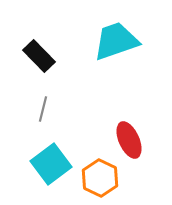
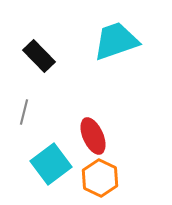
gray line: moved 19 px left, 3 px down
red ellipse: moved 36 px left, 4 px up
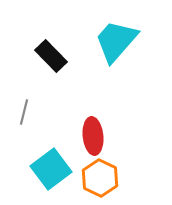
cyan trapezoid: rotated 30 degrees counterclockwise
black rectangle: moved 12 px right
red ellipse: rotated 18 degrees clockwise
cyan square: moved 5 px down
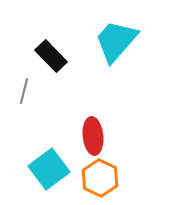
gray line: moved 21 px up
cyan square: moved 2 px left
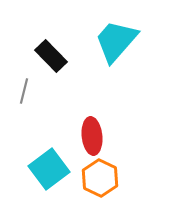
red ellipse: moved 1 px left
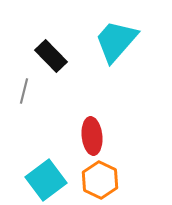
cyan square: moved 3 px left, 11 px down
orange hexagon: moved 2 px down
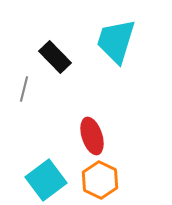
cyan trapezoid: rotated 24 degrees counterclockwise
black rectangle: moved 4 px right, 1 px down
gray line: moved 2 px up
red ellipse: rotated 12 degrees counterclockwise
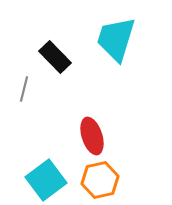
cyan trapezoid: moved 2 px up
orange hexagon: rotated 21 degrees clockwise
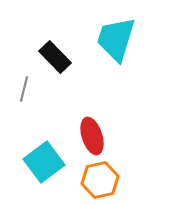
cyan square: moved 2 px left, 18 px up
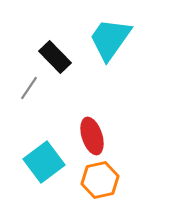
cyan trapezoid: moved 6 px left; rotated 18 degrees clockwise
gray line: moved 5 px right, 1 px up; rotated 20 degrees clockwise
